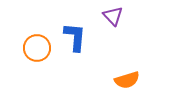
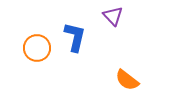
blue L-shape: rotated 8 degrees clockwise
orange semicircle: rotated 55 degrees clockwise
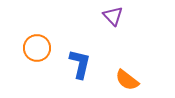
blue L-shape: moved 5 px right, 27 px down
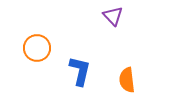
blue L-shape: moved 7 px down
orange semicircle: rotated 45 degrees clockwise
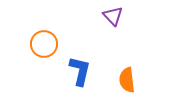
orange circle: moved 7 px right, 4 px up
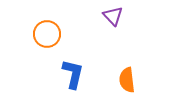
orange circle: moved 3 px right, 10 px up
blue L-shape: moved 7 px left, 3 px down
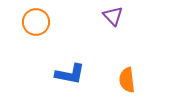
orange circle: moved 11 px left, 12 px up
blue L-shape: moved 3 px left; rotated 88 degrees clockwise
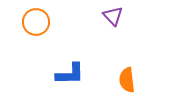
blue L-shape: rotated 12 degrees counterclockwise
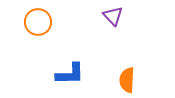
orange circle: moved 2 px right
orange semicircle: rotated 10 degrees clockwise
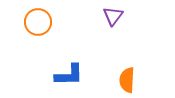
purple triangle: rotated 20 degrees clockwise
blue L-shape: moved 1 px left, 1 px down
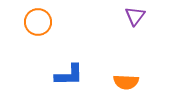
purple triangle: moved 22 px right
orange semicircle: moved 1 px left, 2 px down; rotated 90 degrees counterclockwise
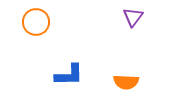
purple triangle: moved 2 px left, 1 px down
orange circle: moved 2 px left
